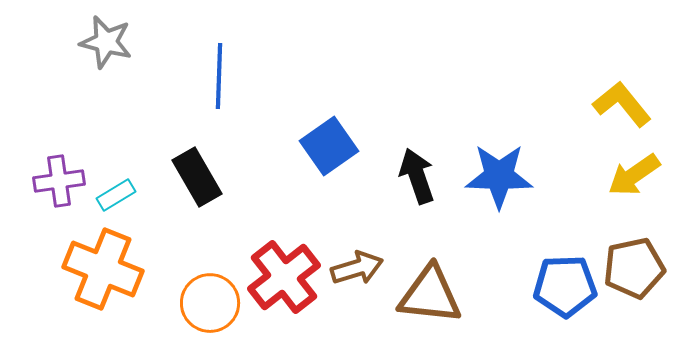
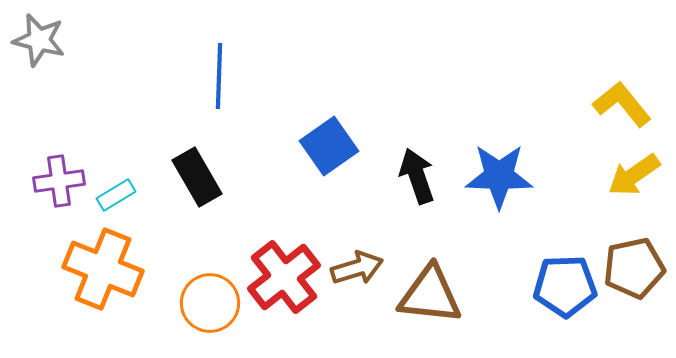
gray star: moved 67 px left, 2 px up
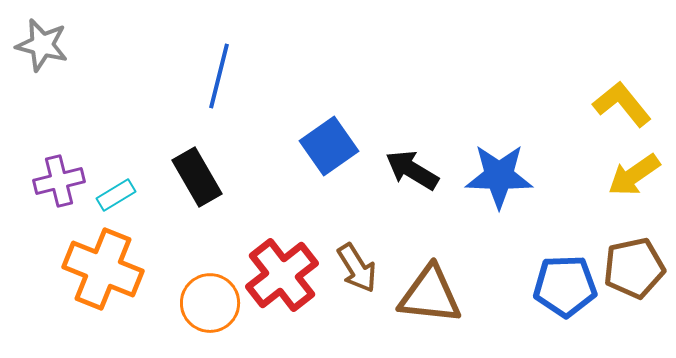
gray star: moved 3 px right, 5 px down
blue line: rotated 12 degrees clockwise
black arrow: moved 5 px left, 6 px up; rotated 40 degrees counterclockwise
purple cross: rotated 6 degrees counterclockwise
brown arrow: rotated 75 degrees clockwise
red cross: moved 2 px left, 2 px up
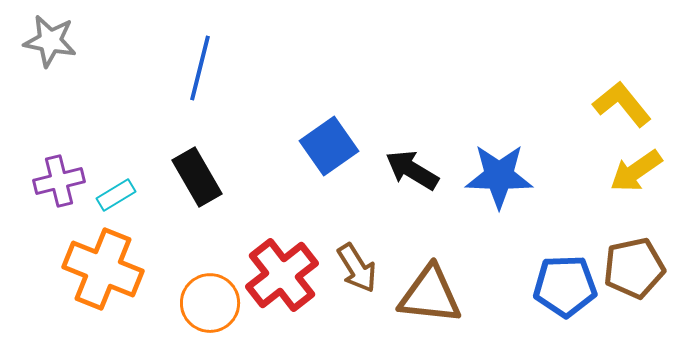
gray star: moved 8 px right, 4 px up; rotated 4 degrees counterclockwise
blue line: moved 19 px left, 8 px up
yellow arrow: moved 2 px right, 4 px up
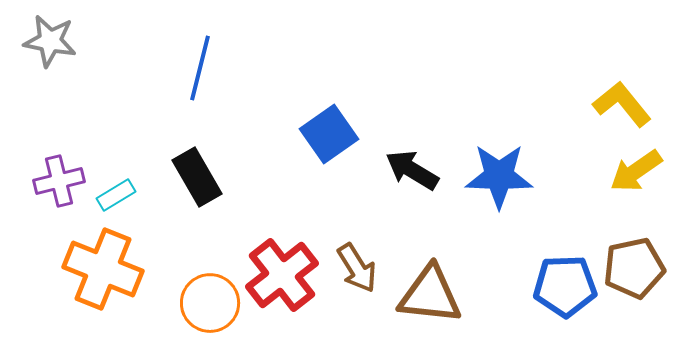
blue square: moved 12 px up
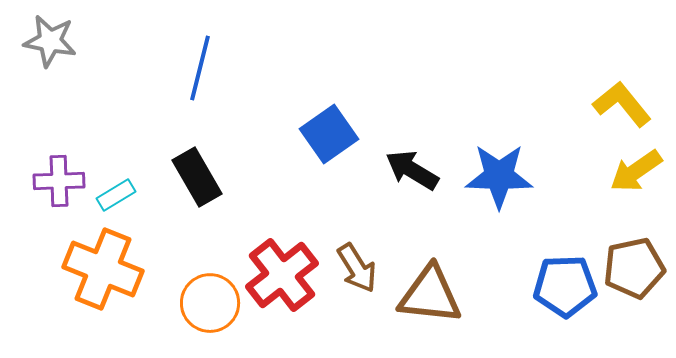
purple cross: rotated 12 degrees clockwise
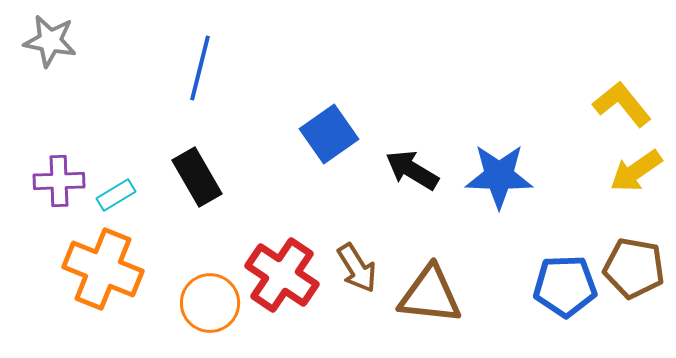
brown pentagon: rotated 22 degrees clockwise
red cross: rotated 18 degrees counterclockwise
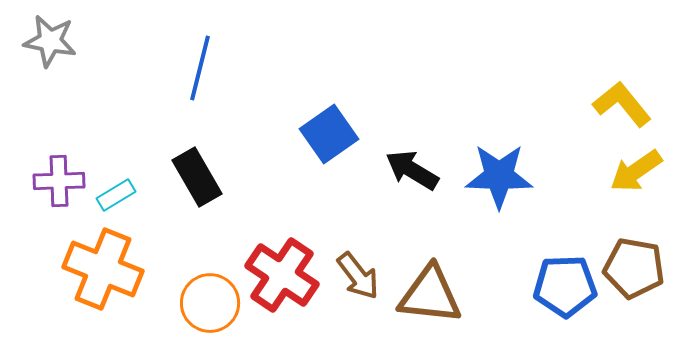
brown arrow: moved 1 px right, 8 px down; rotated 6 degrees counterclockwise
